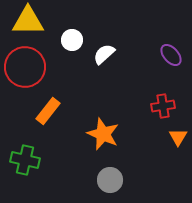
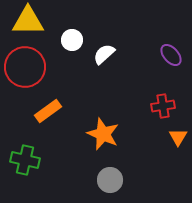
orange rectangle: rotated 16 degrees clockwise
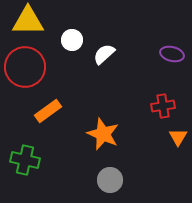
purple ellipse: moved 1 px right, 1 px up; rotated 35 degrees counterclockwise
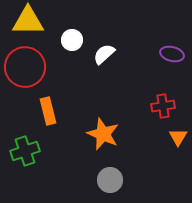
orange rectangle: rotated 68 degrees counterclockwise
green cross: moved 9 px up; rotated 32 degrees counterclockwise
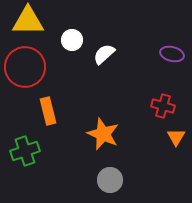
red cross: rotated 25 degrees clockwise
orange triangle: moved 2 px left
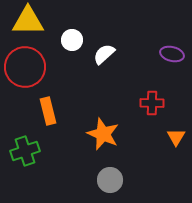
red cross: moved 11 px left, 3 px up; rotated 15 degrees counterclockwise
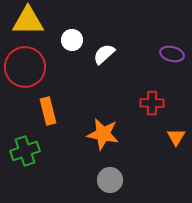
orange star: rotated 12 degrees counterclockwise
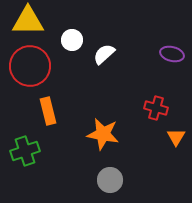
red circle: moved 5 px right, 1 px up
red cross: moved 4 px right, 5 px down; rotated 15 degrees clockwise
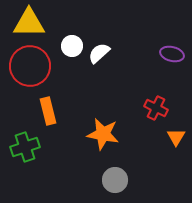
yellow triangle: moved 1 px right, 2 px down
white circle: moved 6 px down
white semicircle: moved 5 px left, 1 px up
red cross: rotated 10 degrees clockwise
green cross: moved 4 px up
gray circle: moved 5 px right
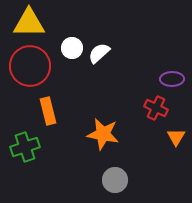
white circle: moved 2 px down
purple ellipse: moved 25 px down; rotated 15 degrees counterclockwise
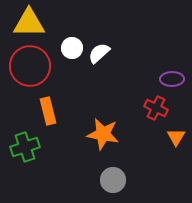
gray circle: moved 2 px left
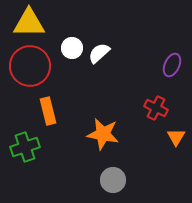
purple ellipse: moved 14 px up; rotated 65 degrees counterclockwise
